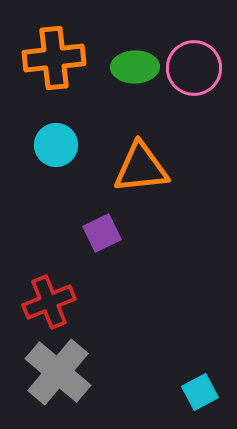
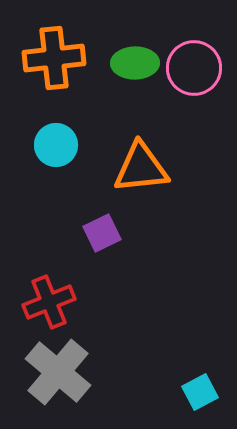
green ellipse: moved 4 px up
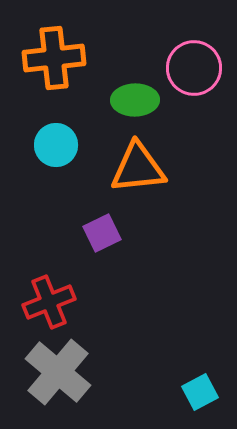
green ellipse: moved 37 px down
orange triangle: moved 3 px left
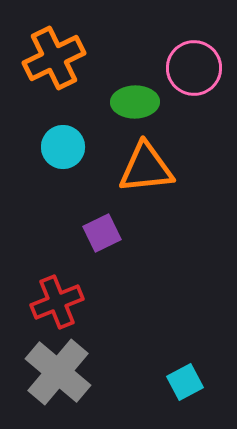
orange cross: rotated 20 degrees counterclockwise
green ellipse: moved 2 px down
cyan circle: moved 7 px right, 2 px down
orange triangle: moved 8 px right
red cross: moved 8 px right
cyan square: moved 15 px left, 10 px up
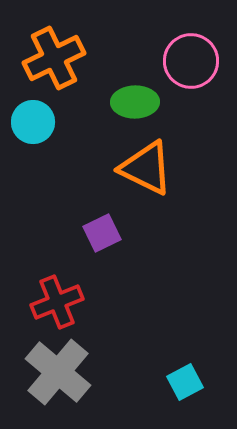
pink circle: moved 3 px left, 7 px up
cyan circle: moved 30 px left, 25 px up
orange triangle: rotated 32 degrees clockwise
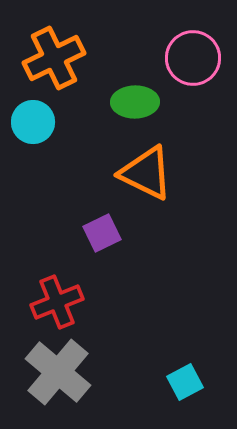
pink circle: moved 2 px right, 3 px up
orange triangle: moved 5 px down
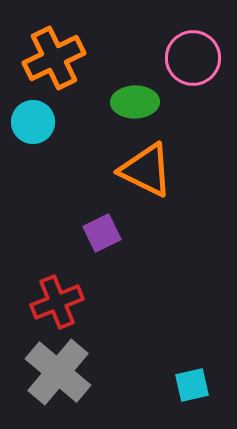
orange triangle: moved 3 px up
cyan square: moved 7 px right, 3 px down; rotated 15 degrees clockwise
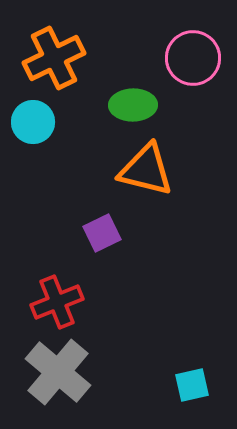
green ellipse: moved 2 px left, 3 px down
orange triangle: rotated 12 degrees counterclockwise
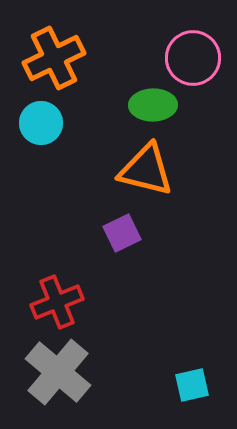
green ellipse: moved 20 px right
cyan circle: moved 8 px right, 1 px down
purple square: moved 20 px right
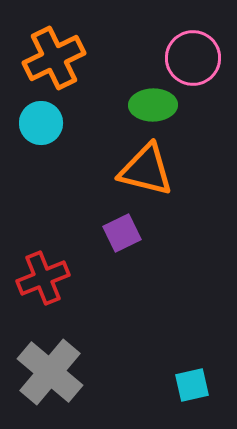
red cross: moved 14 px left, 24 px up
gray cross: moved 8 px left
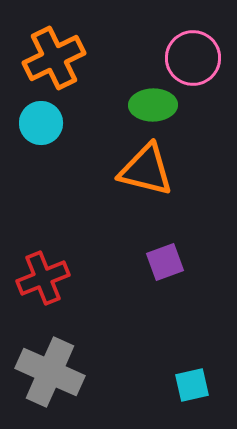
purple square: moved 43 px right, 29 px down; rotated 6 degrees clockwise
gray cross: rotated 16 degrees counterclockwise
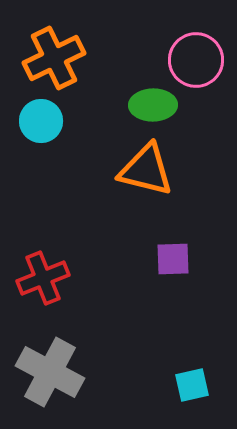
pink circle: moved 3 px right, 2 px down
cyan circle: moved 2 px up
purple square: moved 8 px right, 3 px up; rotated 18 degrees clockwise
gray cross: rotated 4 degrees clockwise
